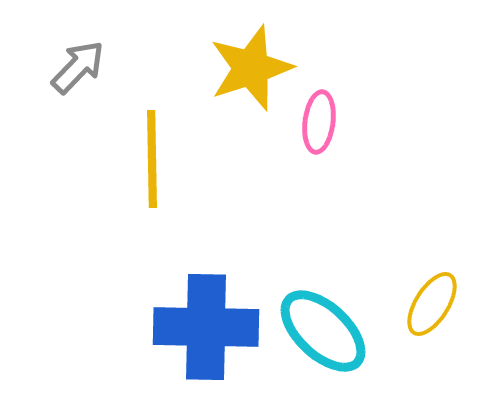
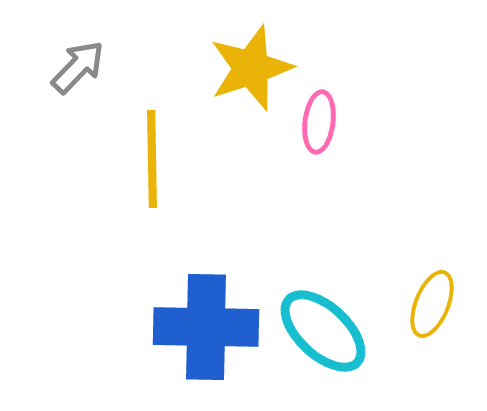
yellow ellipse: rotated 10 degrees counterclockwise
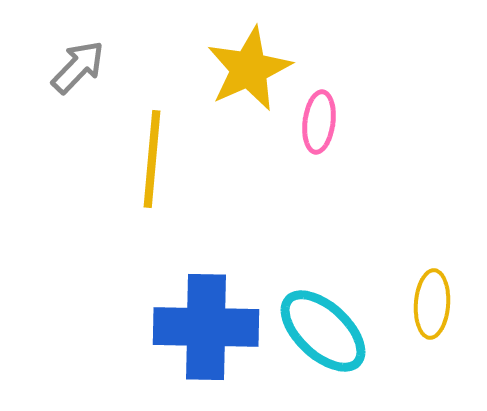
yellow star: moved 2 px left, 1 px down; rotated 6 degrees counterclockwise
yellow line: rotated 6 degrees clockwise
yellow ellipse: rotated 18 degrees counterclockwise
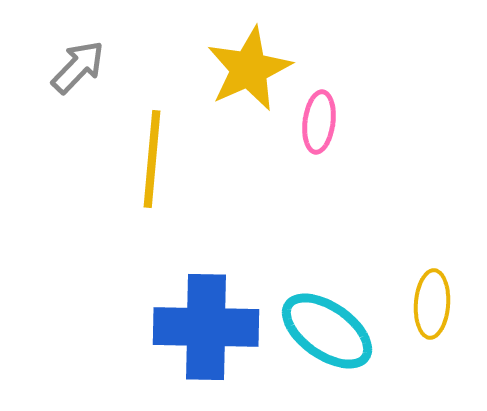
cyan ellipse: moved 4 px right; rotated 8 degrees counterclockwise
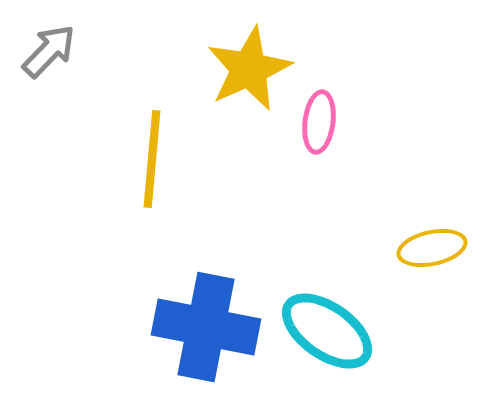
gray arrow: moved 29 px left, 16 px up
yellow ellipse: moved 56 px up; rotated 74 degrees clockwise
blue cross: rotated 10 degrees clockwise
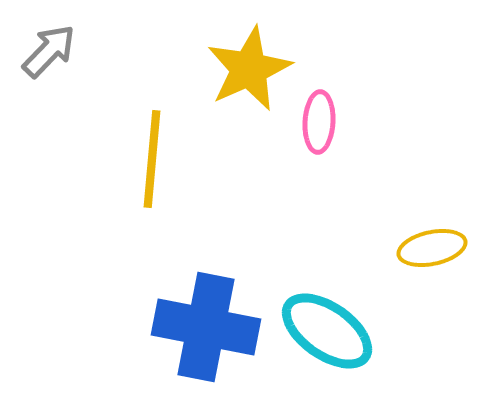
pink ellipse: rotated 4 degrees counterclockwise
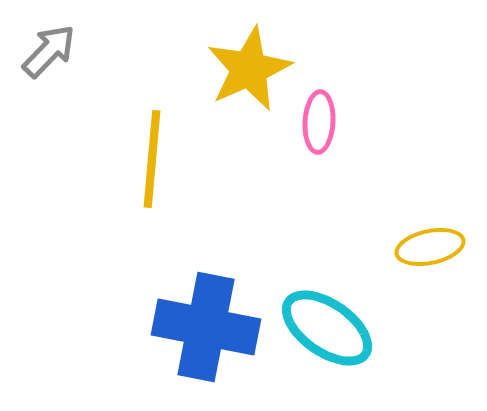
yellow ellipse: moved 2 px left, 1 px up
cyan ellipse: moved 3 px up
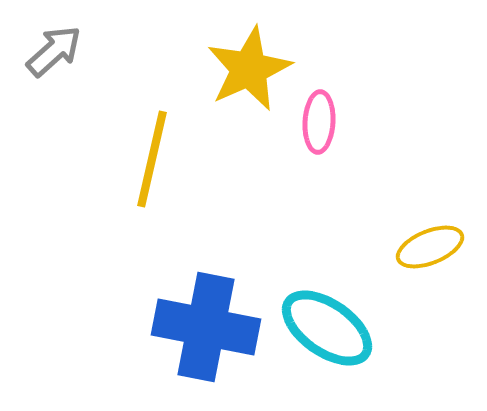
gray arrow: moved 5 px right; rotated 4 degrees clockwise
yellow line: rotated 8 degrees clockwise
yellow ellipse: rotated 10 degrees counterclockwise
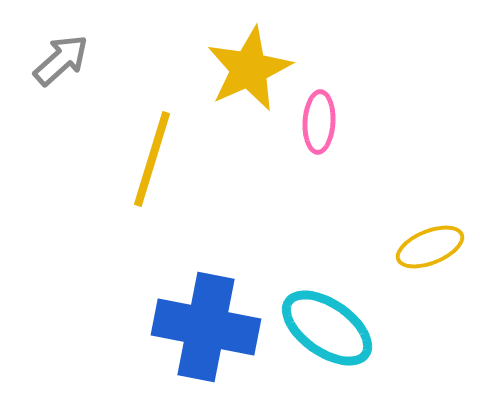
gray arrow: moved 7 px right, 9 px down
yellow line: rotated 4 degrees clockwise
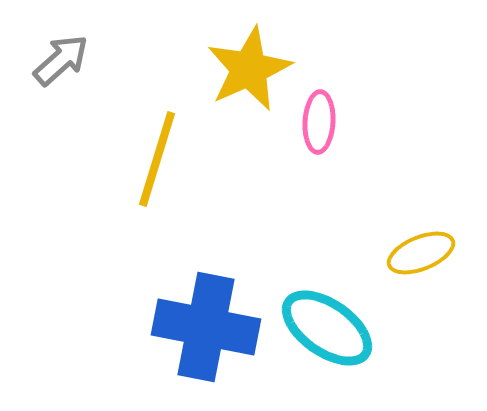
yellow line: moved 5 px right
yellow ellipse: moved 9 px left, 6 px down
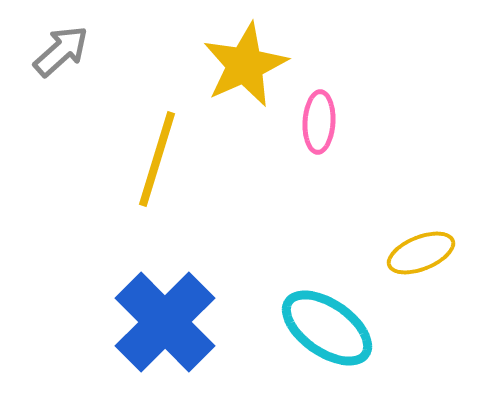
gray arrow: moved 9 px up
yellow star: moved 4 px left, 4 px up
blue cross: moved 41 px left, 5 px up; rotated 34 degrees clockwise
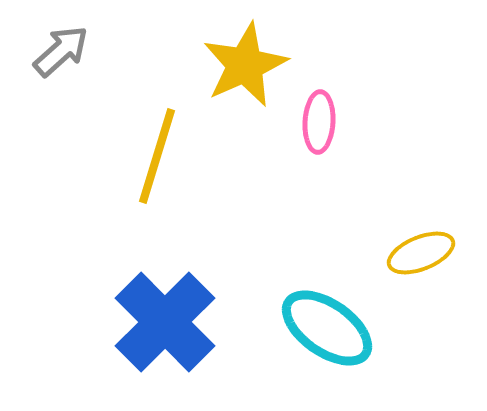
yellow line: moved 3 px up
